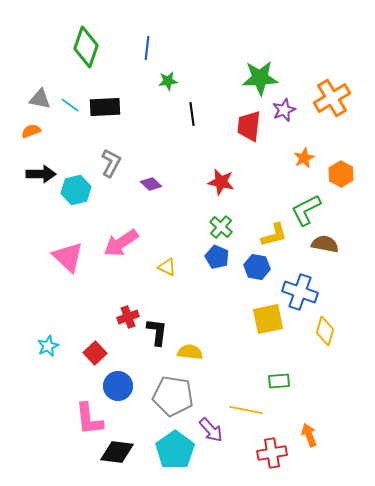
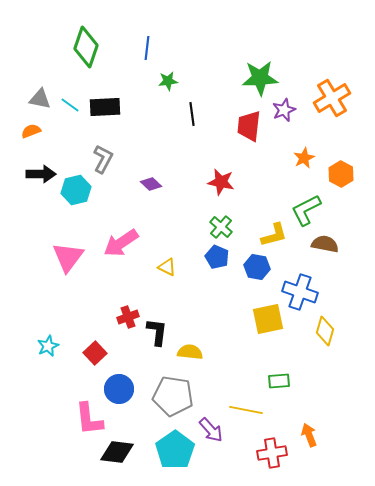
gray L-shape at (111, 163): moved 8 px left, 4 px up
pink triangle at (68, 257): rotated 24 degrees clockwise
blue circle at (118, 386): moved 1 px right, 3 px down
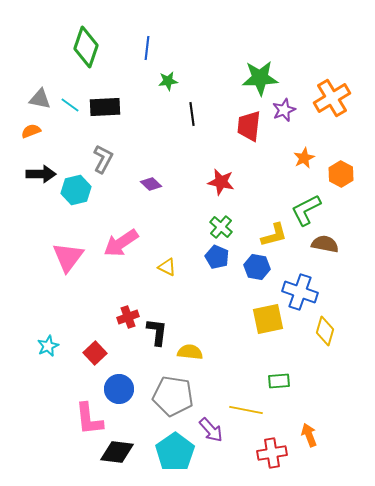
cyan pentagon at (175, 450): moved 2 px down
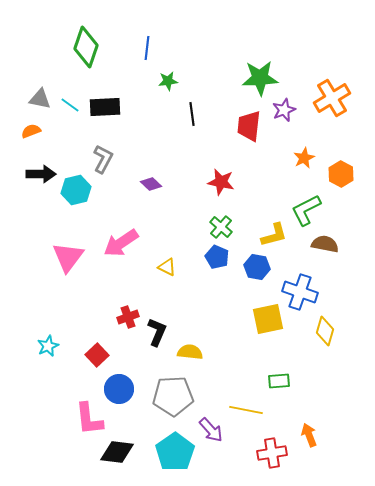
black L-shape at (157, 332): rotated 16 degrees clockwise
red square at (95, 353): moved 2 px right, 2 px down
gray pentagon at (173, 396): rotated 12 degrees counterclockwise
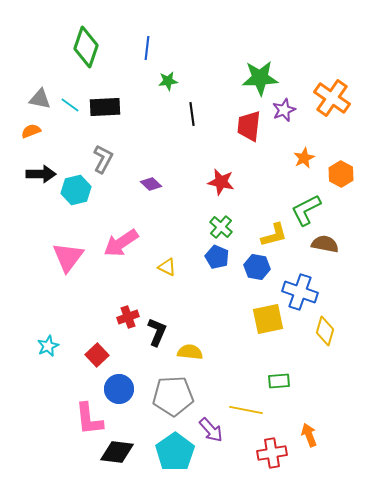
orange cross at (332, 98): rotated 24 degrees counterclockwise
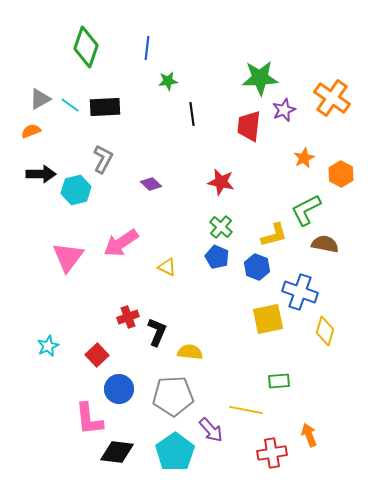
gray triangle at (40, 99): rotated 40 degrees counterclockwise
blue hexagon at (257, 267): rotated 10 degrees clockwise
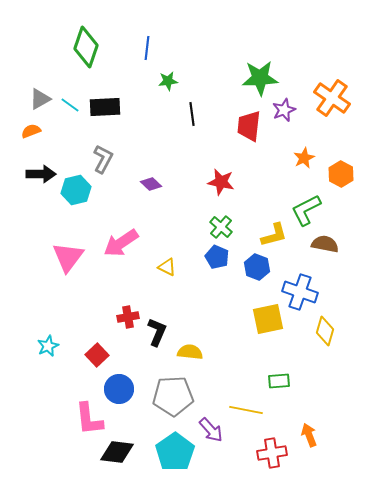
red cross at (128, 317): rotated 10 degrees clockwise
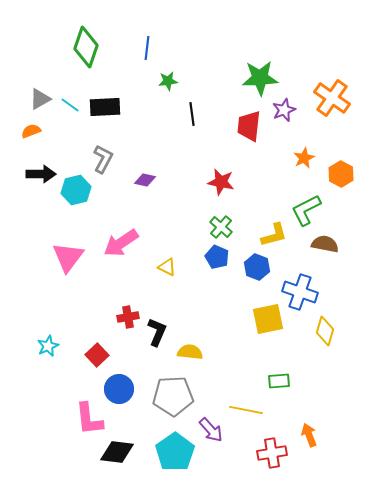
purple diamond at (151, 184): moved 6 px left, 4 px up; rotated 30 degrees counterclockwise
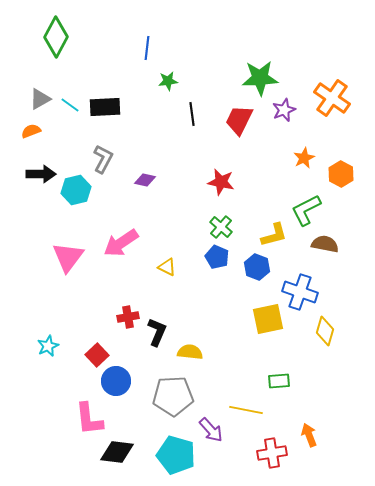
green diamond at (86, 47): moved 30 px left, 10 px up; rotated 9 degrees clockwise
red trapezoid at (249, 126): moved 10 px left, 6 px up; rotated 20 degrees clockwise
blue circle at (119, 389): moved 3 px left, 8 px up
cyan pentagon at (175, 452): moved 1 px right, 3 px down; rotated 21 degrees counterclockwise
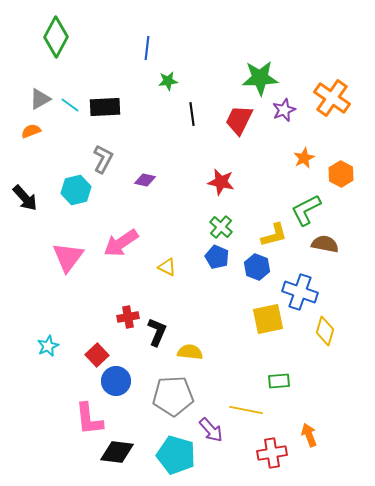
black arrow at (41, 174): moved 16 px left, 24 px down; rotated 48 degrees clockwise
